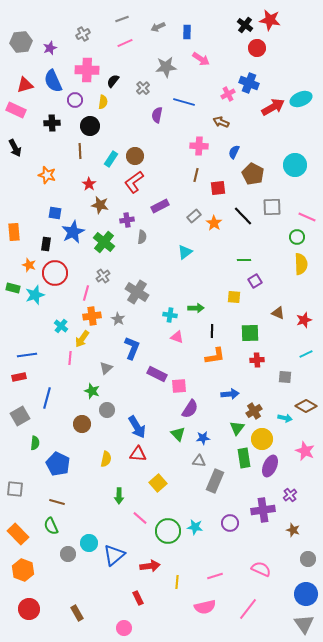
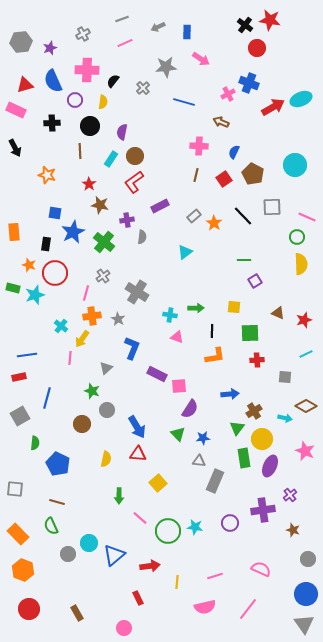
purple semicircle at (157, 115): moved 35 px left, 17 px down
red square at (218, 188): moved 6 px right, 9 px up; rotated 28 degrees counterclockwise
yellow square at (234, 297): moved 10 px down
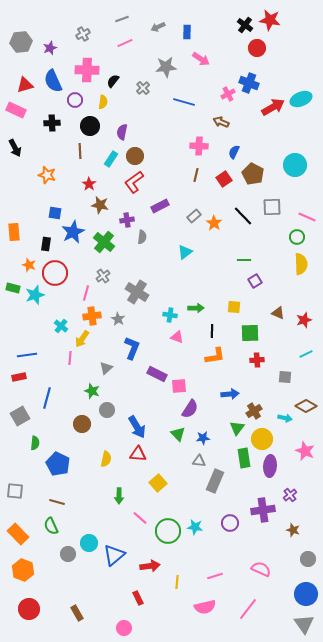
purple ellipse at (270, 466): rotated 20 degrees counterclockwise
gray square at (15, 489): moved 2 px down
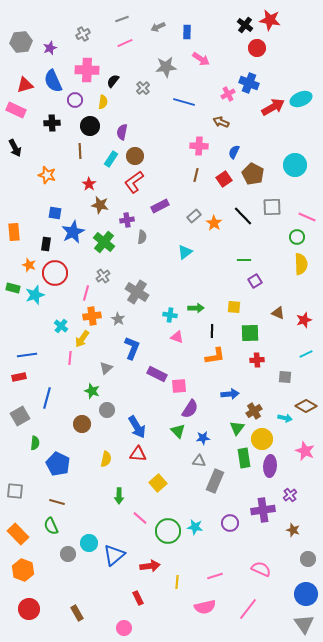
green triangle at (178, 434): moved 3 px up
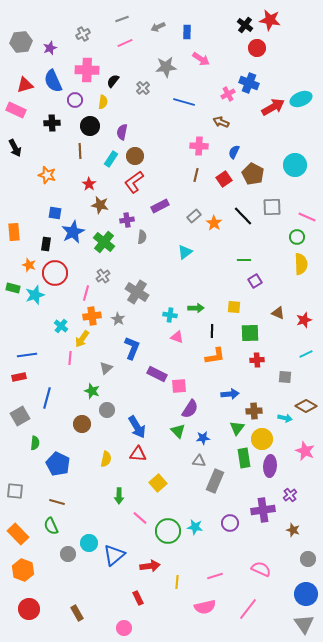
brown cross at (254, 411): rotated 28 degrees clockwise
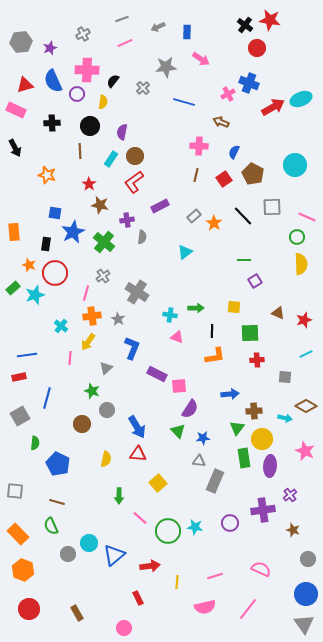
purple circle at (75, 100): moved 2 px right, 6 px up
green rectangle at (13, 288): rotated 56 degrees counterclockwise
yellow arrow at (82, 339): moved 6 px right, 3 px down
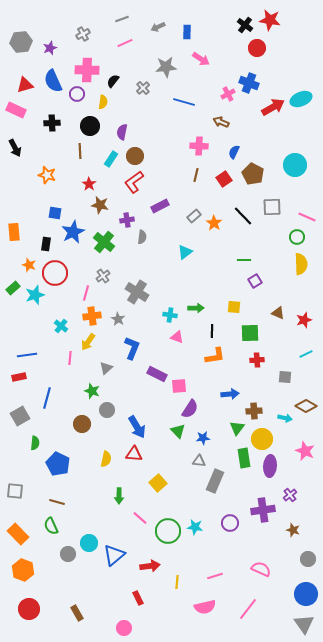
red triangle at (138, 454): moved 4 px left
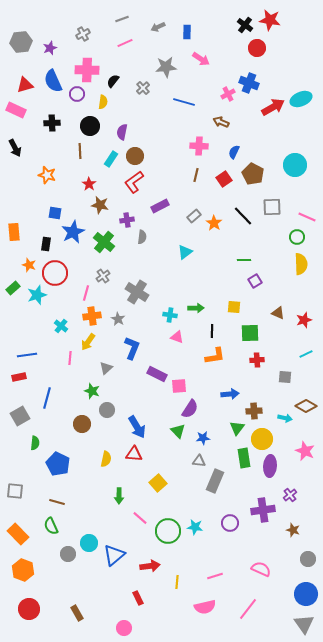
cyan star at (35, 295): moved 2 px right
